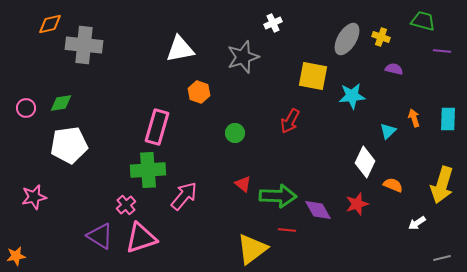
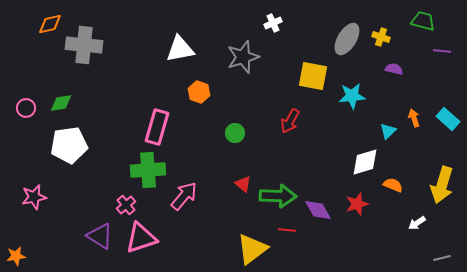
cyan rectangle: rotated 50 degrees counterclockwise
white diamond: rotated 48 degrees clockwise
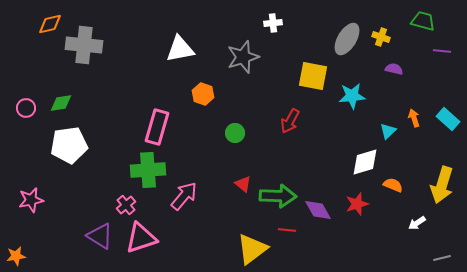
white cross: rotated 18 degrees clockwise
orange hexagon: moved 4 px right, 2 px down
pink star: moved 3 px left, 3 px down
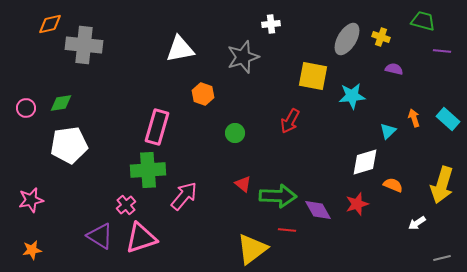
white cross: moved 2 px left, 1 px down
orange star: moved 16 px right, 6 px up
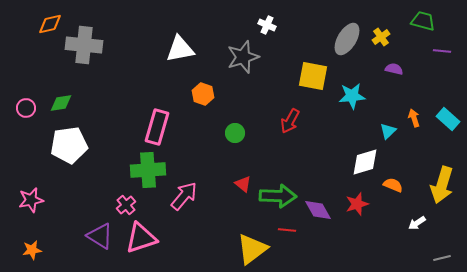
white cross: moved 4 px left, 1 px down; rotated 30 degrees clockwise
yellow cross: rotated 36 degrees clockwise
